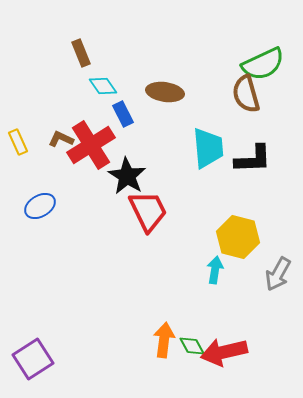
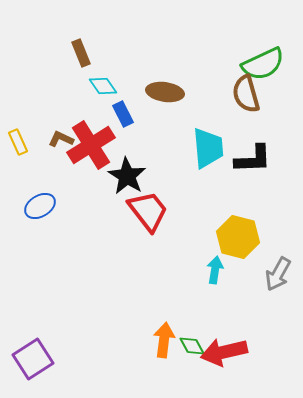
red trapezoid: rotated 12 degrees counterclockwise
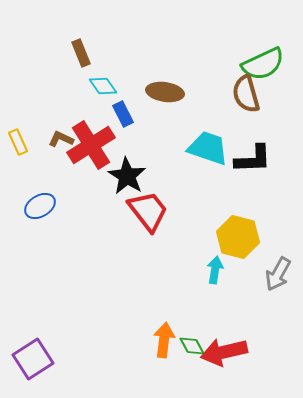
cyan trapezoid: rotated 66 degrees counterclockwise
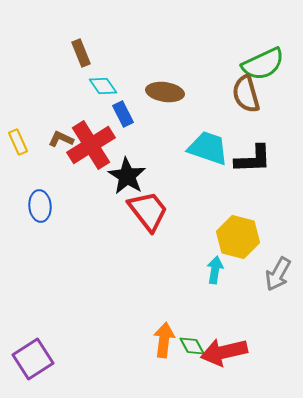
blue ellipse: rotated 64 degrees counterclockwise
